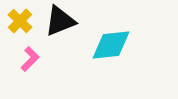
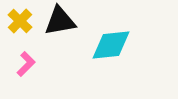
black triangle: rotated 12 degrees clockwise
pink L-shape: moved 4 px left, 5 px down
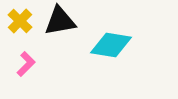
cyan diamond: rotated 15 degrees clockwise
